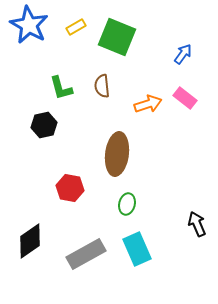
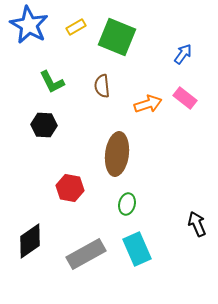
green L-shape: moved 9 px left, 6 px up; rotated 12 degrees counterclockwise
black hexagon: rotated 15 degrees clockwise
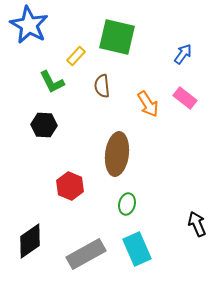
yellow rectangle: moved 29 px down; rotated 18 degrees counterclockwise
green square: rotated 9 degrees counterclockwise
orange arrow: rotated 76 degrees clockwise
red hexagon: moved 2 px up; rotated 12 degrees clockwise
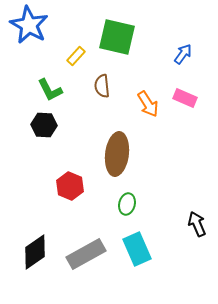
green L-shape: moved 2 px left, 8 px down
pink rectangle: rotated 15 degrees counterclockwise
black diamond: moved 5 px right, 11 px down
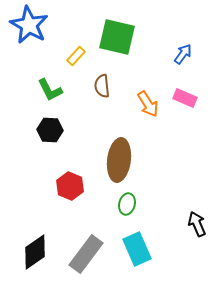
black hexagon: moved 6 px right, 5 px down
brown ellipse: moved 2 px right, 6 px down
gray rectangle: rotated 24 degrees counterclockwise
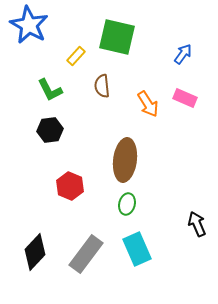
black hexagon: rotated 10 degrees counterclockwise
brown ellipse: moved 6 px right
black diamond: rotated 12 degrees counterclockwise
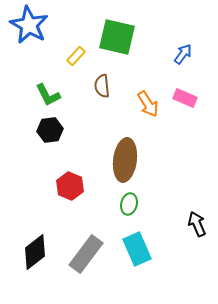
green L-shape: moved 2 px left, 5 px down
green ellipse: moved 2 px right
black diamond: rotated 9 degrees clockwise
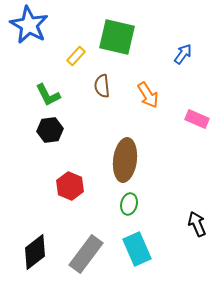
pink rectangle: moved 12 px right, 21 px down
orange arrow: moved 9 px up
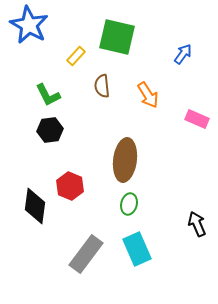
black diamond: moved 46 px up; rotated 45 degrees counterclockwise
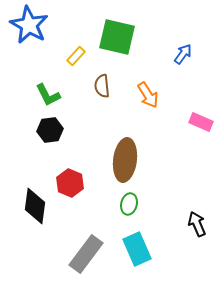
pink rectangle: moved 4 px right, 3 px down
red hexagon: moved 3 px up
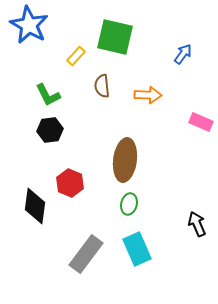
green square: moved 2 px left
orange arrow: rotated 56 degrees counterclockwise
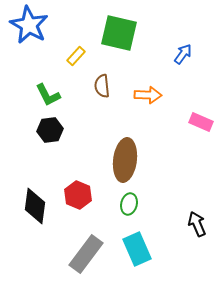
green square: moved 4 px right, 4 px up
red hexagon: moved 8 px right, 12 px down
